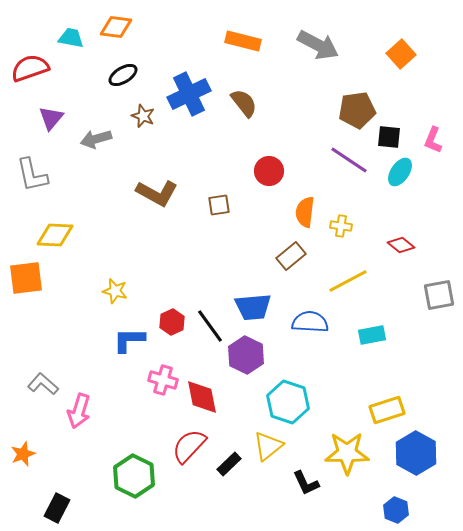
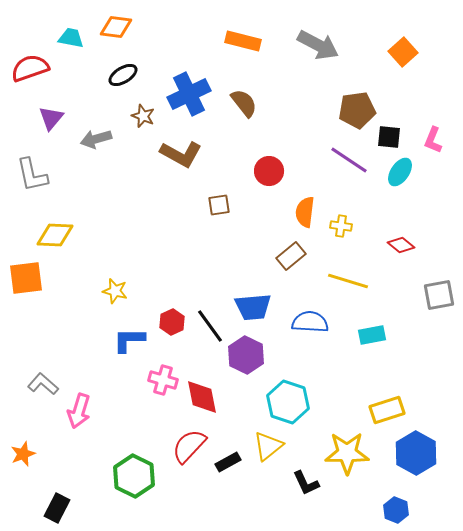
orange square at (401, 54): moved 2 px right, 2 px up
brown L-shape at (157, 193): moved 24 px right, 39 px up
yellow line at (348, 281): rotated 45 degrees clockwise
black rectangle at (229, 464): moved 1 px left, 2 px up; rotated 15 degrees clockwise
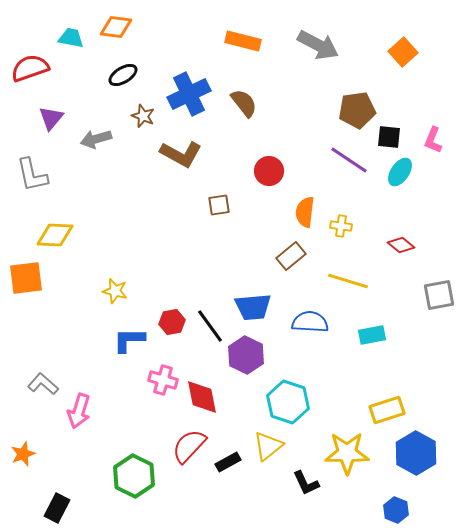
red hexagon at (172, 322): rotated 15 degrees clockwise
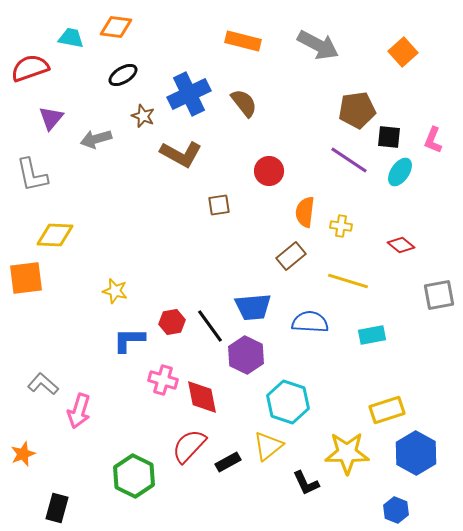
black rectangle at (57, 508): rotated 12 degrees counterclockwise
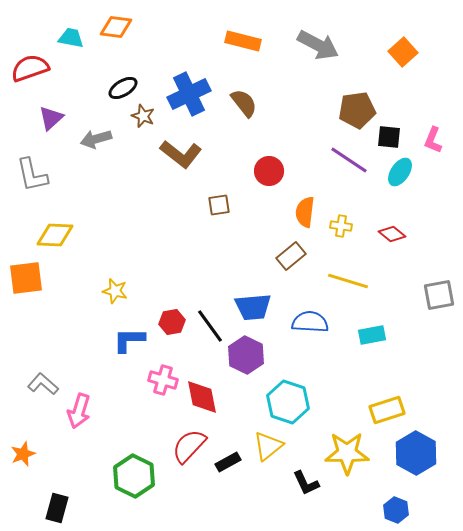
black ellipse at (123, 75): moved 13 px down
purple triangle at (51, 118): rotated 8 degrees clockwise
brown L-shape at (181, 154): rotated 9 degrees clockwise
red diamond at (401, 245): moved 9 px left, 11 px up
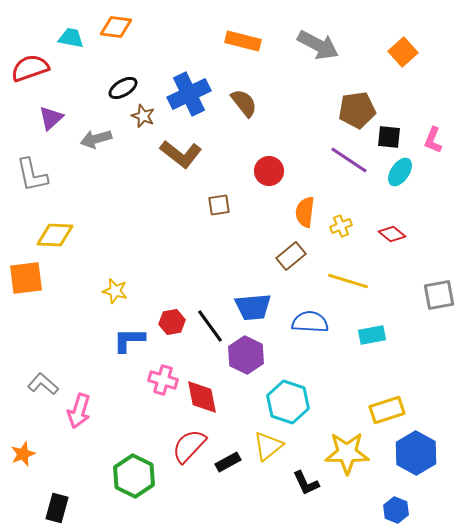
yellow cross at (341, 226): rotated 30 degrees counterclockwise
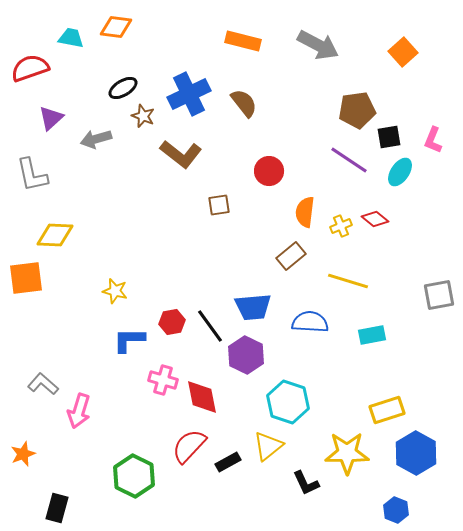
black square at (389, 137): rotated 15 degrees counterclockwise
red diamond at (392, 234): moved 17 px left, 15 px up
